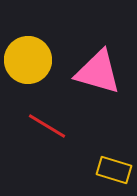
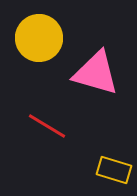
yellow circle: moved 11 px right, 22 px up
pink triangle: moved 2 px left, 1 px down
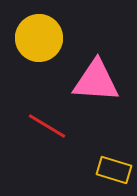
pink triangle: moved 8 px down; rotated 12 degrees counterclockwise
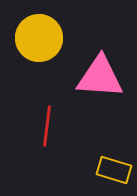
pink triangle: moved 4 px right, 4 px up
red line: rotated 66 degrees clockwise
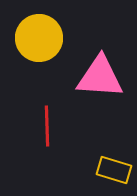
red line: rotated 9 degrees counterclockwise
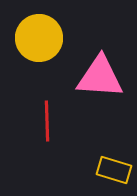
red line: moved 5 px up
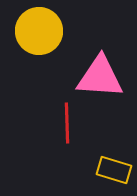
yellow circle: moved 7 px up
red line: moved 20 px right, 2 px down
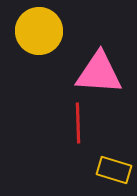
pink triangle: moved 1 px left, 4 px up
red line: moved 11 px right
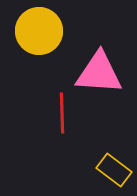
red line: moved 16 px left, 10 px up
yellow rectangle: rotated 20 degrees clockwise
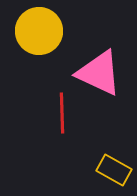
pink triangle: rotated 21 degrees clockwise
yellow rectangle: rotated 8 degrees counterclockwise
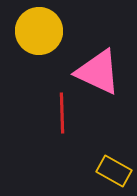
pink triangle: moved 1 px left, 1 px up
yellow rectangle: moved 1 px down
